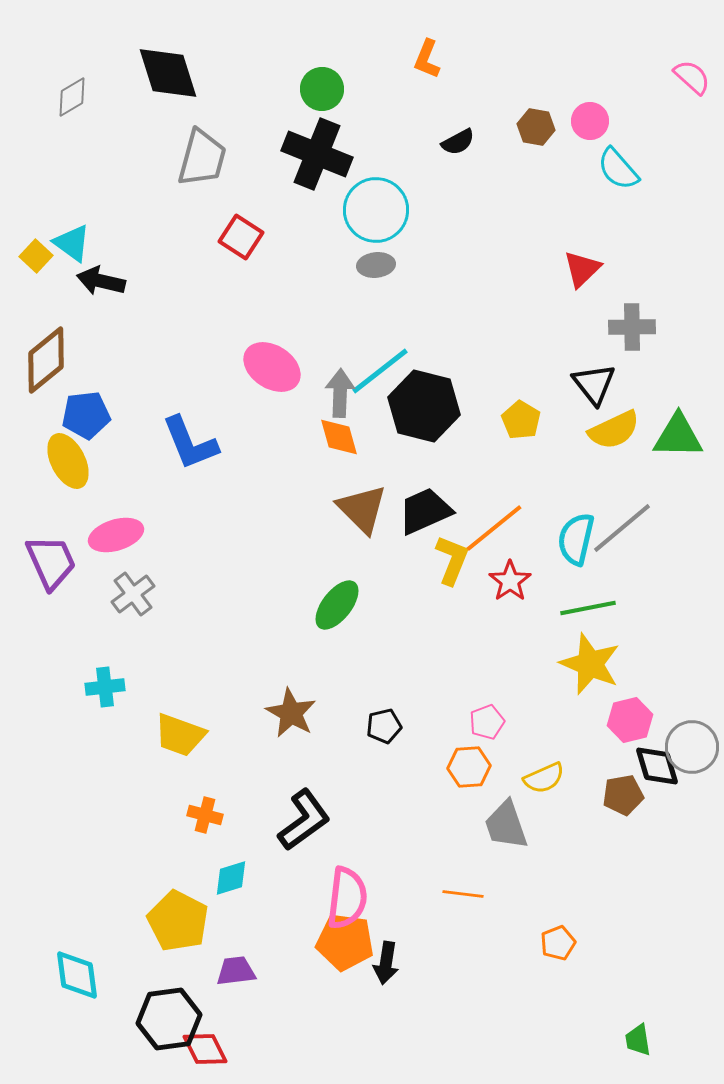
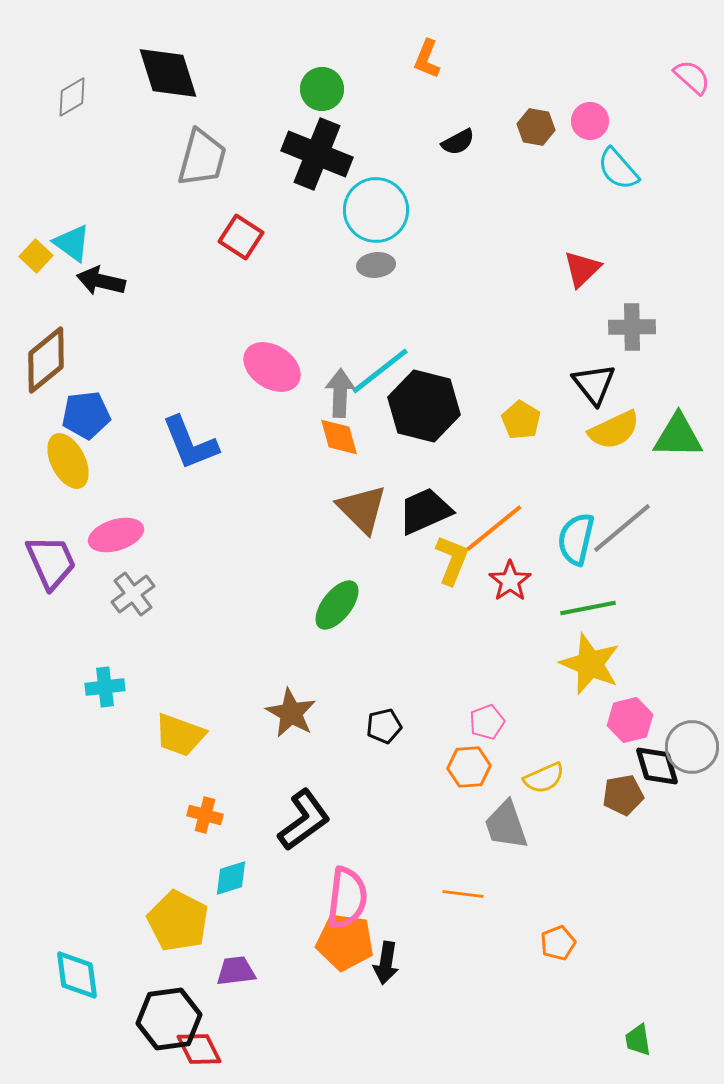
red diamond at (205, 1049): moved 6 px left
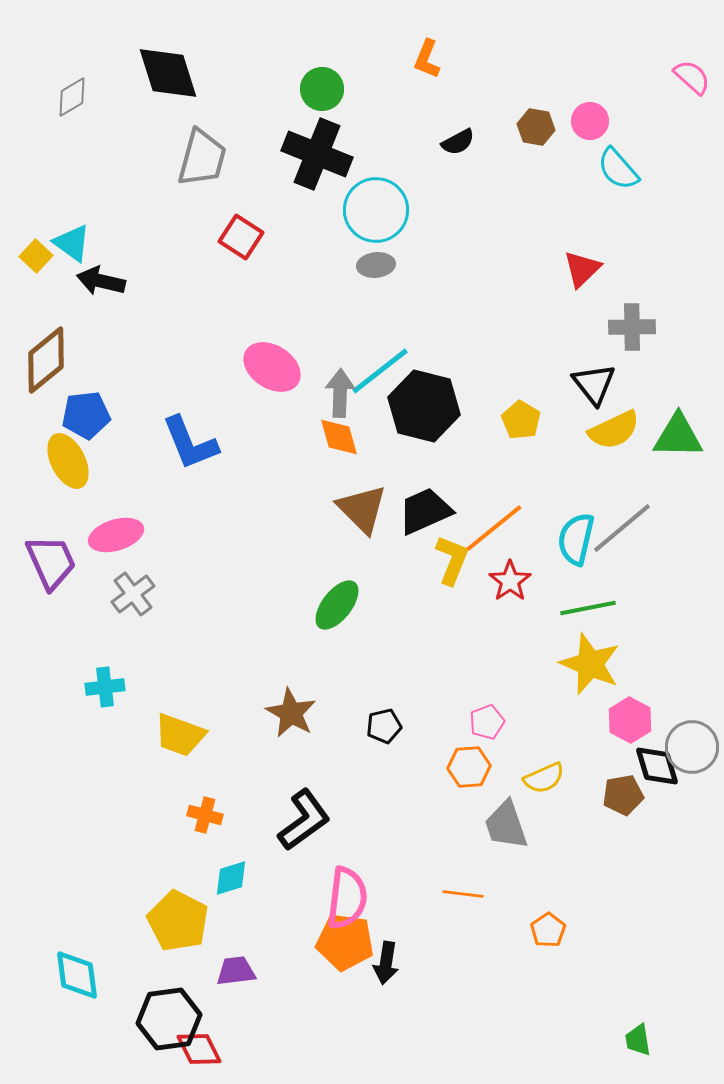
pink hexagon at (630, 720): rotated 18 degrees counterclockwise
orange pentagon at (558, 943): moved 10 px left, 13 px up; rotated 12 degrees counterclockwise
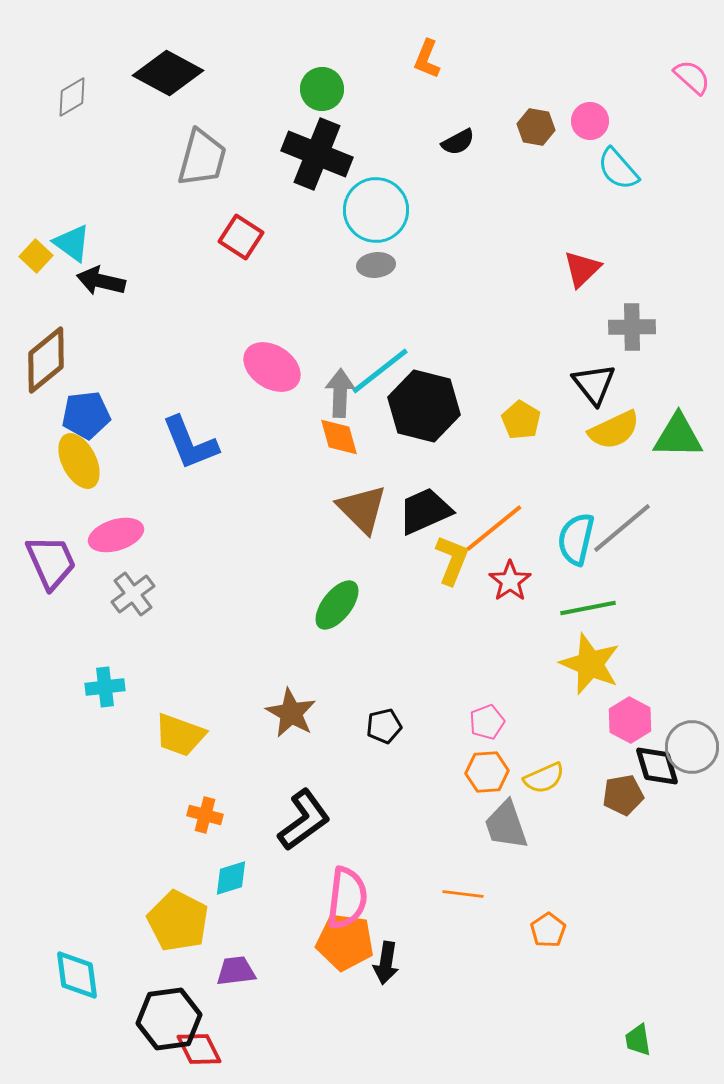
black diamond at (168, 73): rotated 44 degrees counterclockwise
yellow ellipse at (68, 461): moved 11 px right
orange hexagon at (469, 767): moved 18 px right, 5 px down
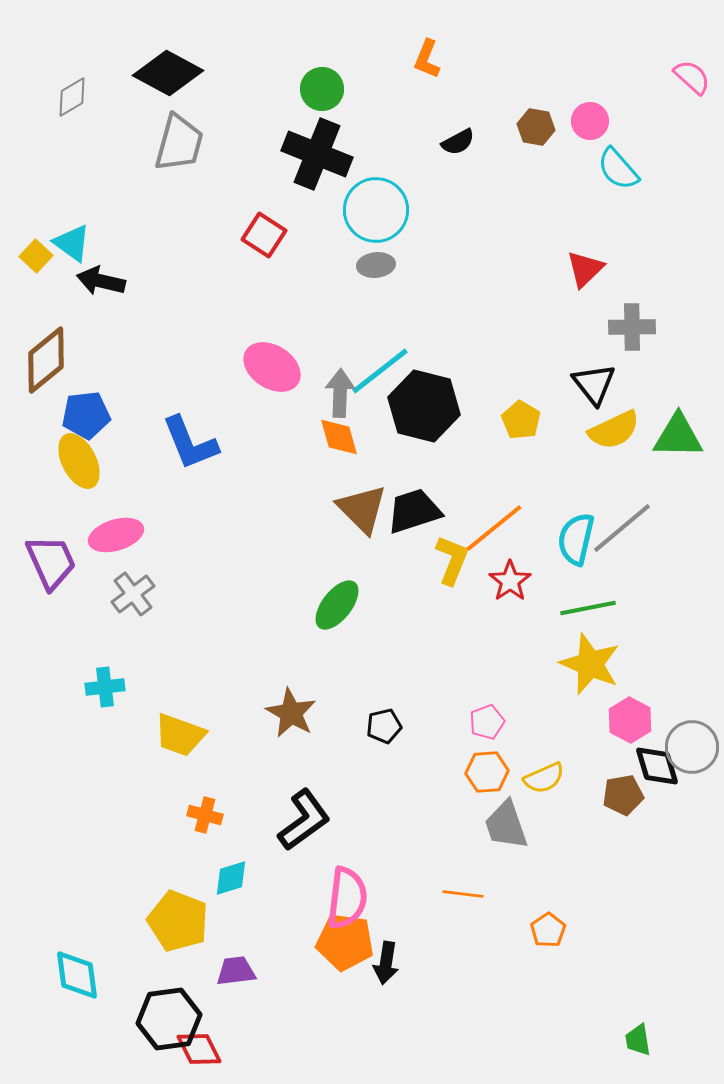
gray trapezoid at (202, 158): moved 23 px left, 15 px up
red square at (241, 237): moved 23 px right, 2 px up
red triangle at (582, 269): moved 3 px right
black trapezoid at (425, 511): moved 11 px left; rotated 6 degrees clockwise
yellow pentagon at (178, 921): rotated 6 degrees counterclockwise
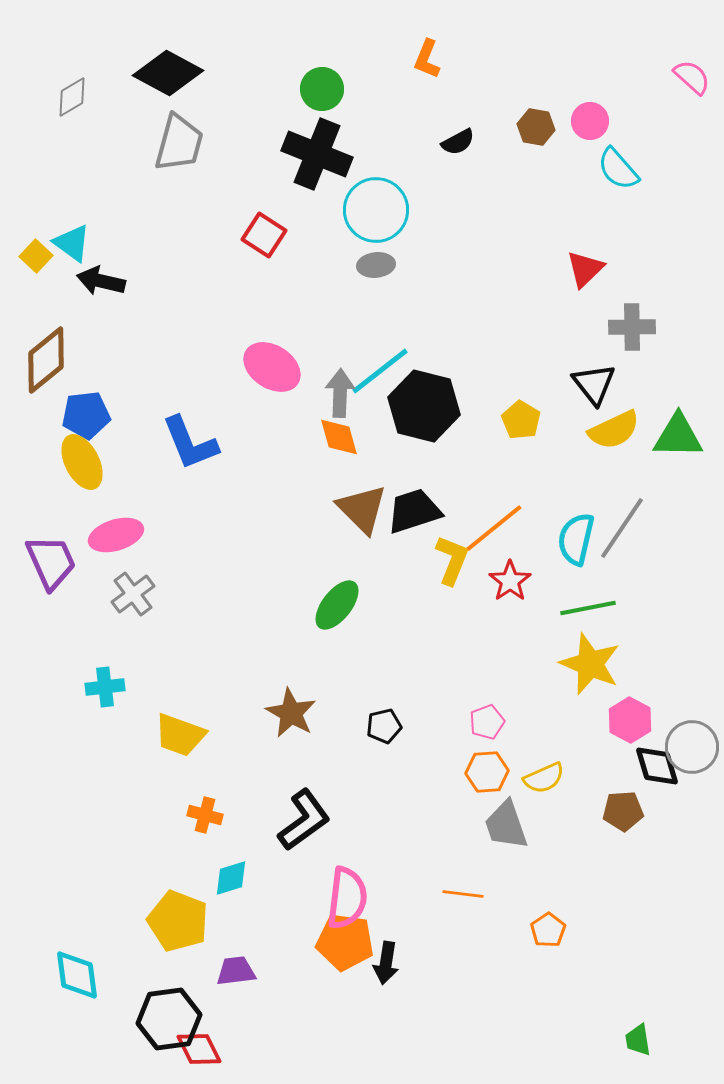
yellow ellipse at (79, 461): moved 3 px right, 1 px down
gray line at (622, 528): rotated 16 degrees counterclockwise
brown pentagon at (623, 795): moved 16 px down; rotated 6 degrees clockwise
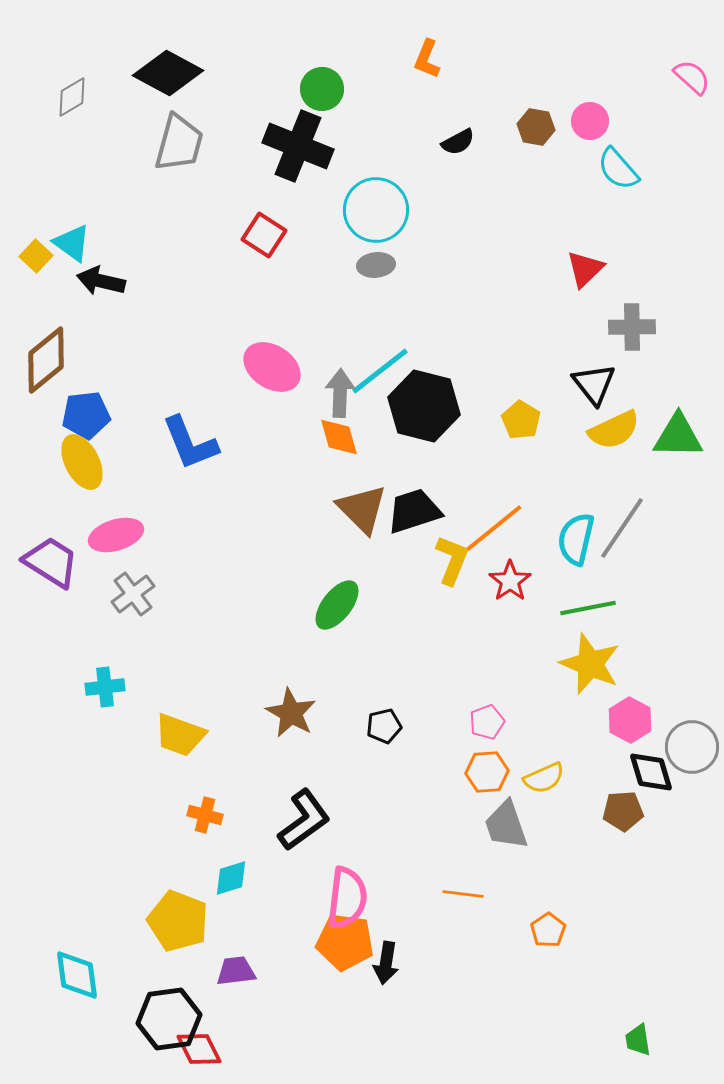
black cross at (317, 154): moved 19 px left, 8 px up
purple trapezoid at (51, 562): rotated 34 degrees counterclockwise
black diamond at (657, 766): moved 6 px left, 6 px down
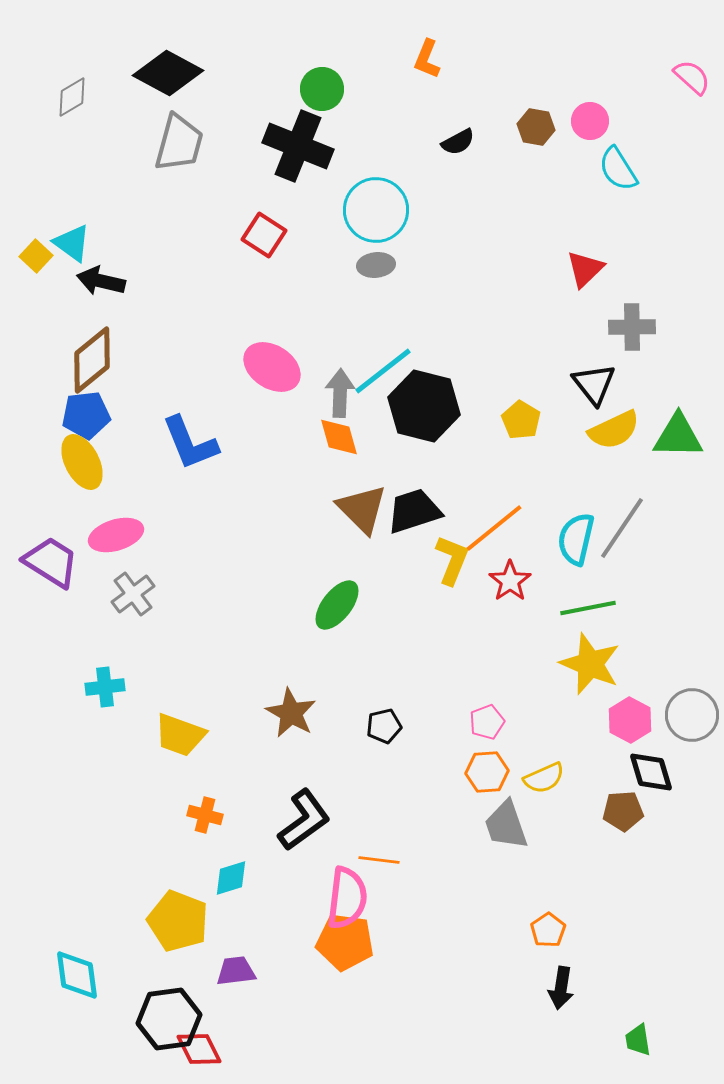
cyan semicircle at (618, 169): rotated 9 degrees clockwise
brown diamond at (46, 360): moved 46 px right
cyan line at (380, 371): moved 3 px right
gray circle at (692, 747): moved 32 px up
orange line at (463, 894): moved 84 px left, 34 px up
black arrow at (386, 963): moved 175 px right, 25 px down
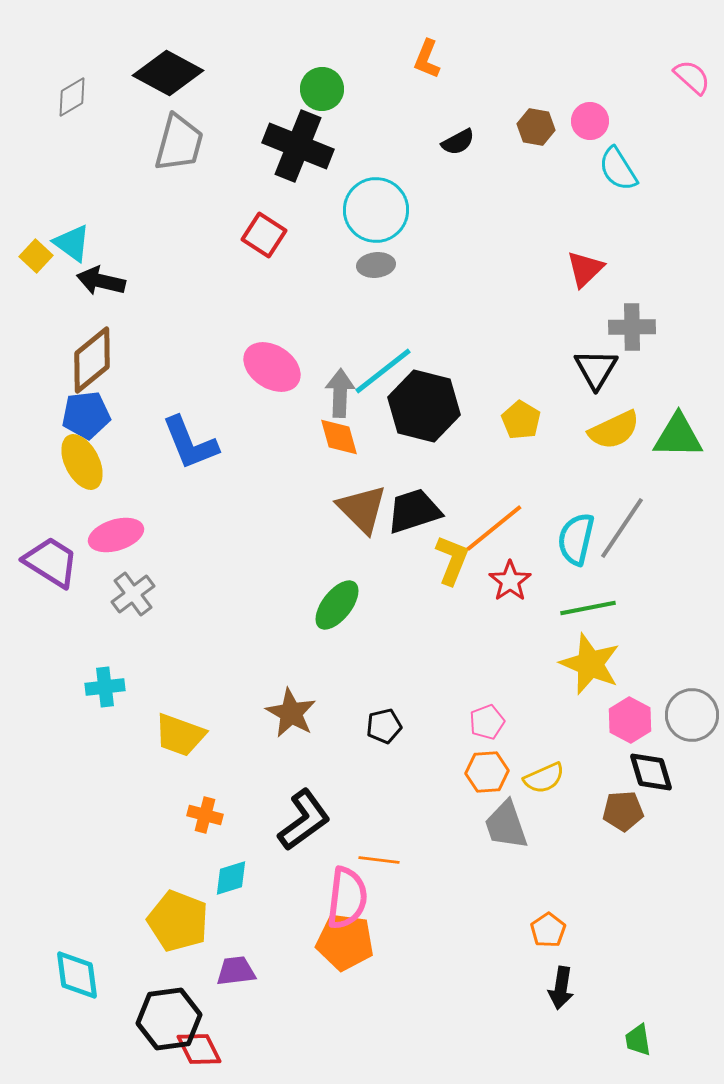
black triangle at (594, 384): moved 2 px right, 15 px up; rotated 9 degrees clockwise
